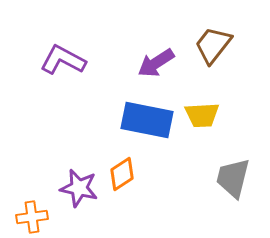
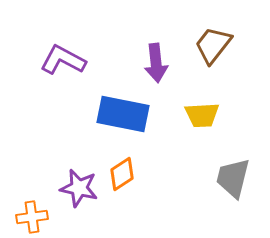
purple arrow: rotated 63 degrees counterclockwise
blue rectangle: moved 24 px left, 6 px up
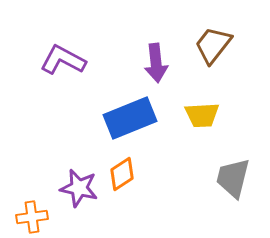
blue rectangle: moved 7 px right, 4 px down; rotated 33 degrees counterclockwise
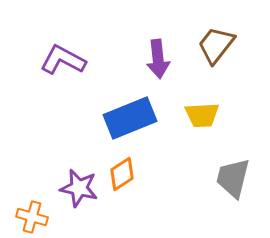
brown trapezoid: moved 3 px right
purple arrow: moved 2 px right, 4 px up
orange cross: rotated 24 degrees clockwise
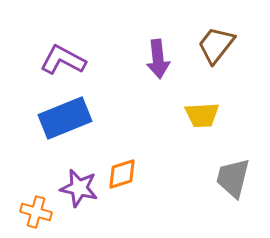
blue rectangle: moved 65 px left
orange diamond: rotated 16 degrees clockwise
orange cross: moved 4 px right, 5 px up
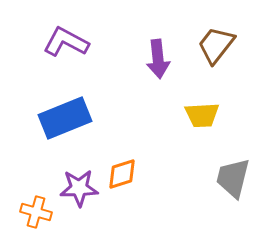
purple L-shape: moved 3 px right, 18 px up
purple star: rotated 15 degrees counterclockwise
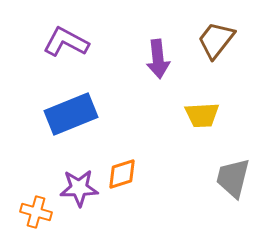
brown trapezoid: moved 5 px up
blue rectangle: moved 6 px right, 4 px up
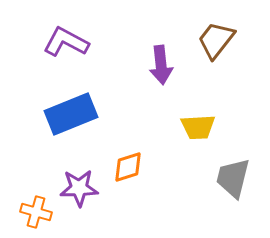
purple arrow: moved 3 px right, 6 px down
yellow trapezoid: moved 4 px left, 12 px down
orange diamond: moved 6 px right, 7 px up
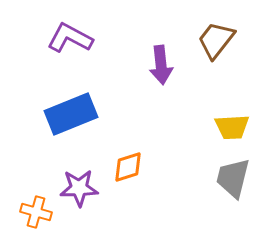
purple L-shape: moved 4 px right, 4 px up
yellow trapezoid: moved 34 px right
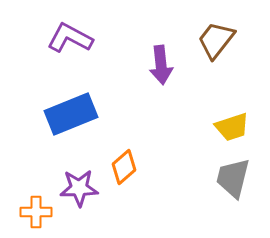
yellow trapezoid: rotated 15 degrees counterclockwise
orange diamond: moved 4 px left; rotated 24 degrees counterclockwise
orange cross: rotated 16 degrees counterclockwise
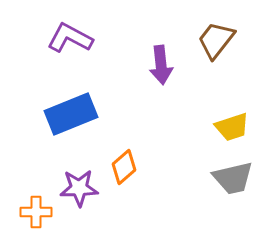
gray trapezoid: rotated 117 degrees counterclockwise
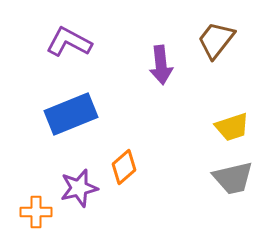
purple L-shape: moved 1 px left, 4 px down
purple star: rotated 12 degrees counterclockwise
